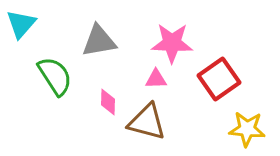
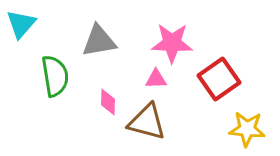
green semicircle: rotated 24 degrees clockwise
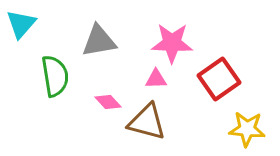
pink diamond: rotated 44 degrees counterclockwise
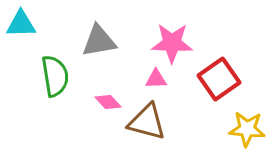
cyan triangle: rotated 48 degrees clockwise
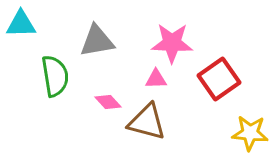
gray triangle: moved 2 px left
yellow star: moved 3 px right, 4 px down
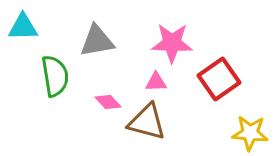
cyan triangle: moved 2 px right, 3 px down
pink triangle: moved 3 px down
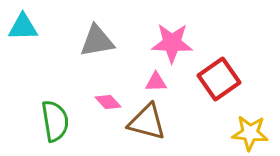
green semicircle: moved 45 px down
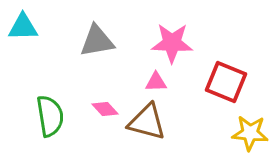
red square: moved 7 px right, 3 px down; rotated 33 degrees counterclockwise
pink diamond: moved 3 px left, 7 px down
green semicircle: moved 5 px left, 5 px up
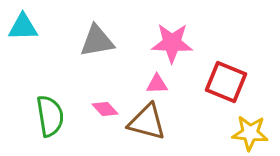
pink triangle: moved 1 px right, 2 px down
